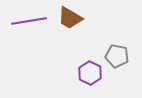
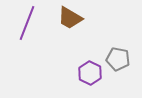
purple line: moved 2 px left, 2 px down; rotated 60 degrees counterclockwise
gray pentagon: moved 1 px right, 3 px down
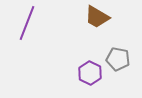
brown trapezoid: moved 27 px right, 1 px up
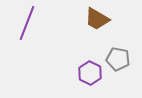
brown trapezoid: moved 2 px down
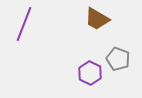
purple line: moved 3 px left, 1 px down
gray pentagon: rotated 10 degrees clockwise
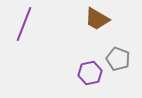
purple hexagon: rotated 20 degrees clockwise
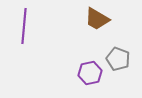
purple line: moved 2 px down; rotated 16 degrees counterclockwise
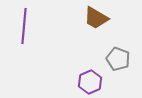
brown trapezoid: moved 1 px left, 1 px up
purple hexagon: moved 9 px down; rotated 10 degrees counterclockwise
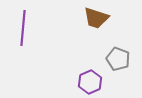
brown trapezoid: rotated 12 degrees counterclockwise
purple line: moved 1 px left, 2 px down
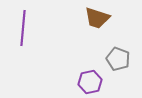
brown trapezoid: moved 1 px right
purple hexagon: rotated 10 degrees clockwise
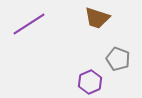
purple line: moved 6 px right, 4 px up; rotated 52 degrees clockwise
purple hexagon: rotated 10 degrees counterclockwise
